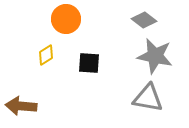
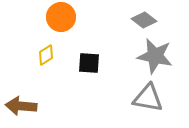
orange circle: moved 5 px left, 2 px up
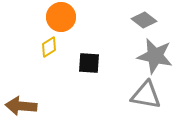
yellow diamond: moved 3 px right, 8 px up
gray triangle: moved 2 px left, 3 px up
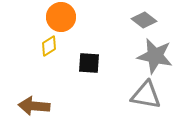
yellow diamond: moved 1 px up
brown arrow: moved 13 px right
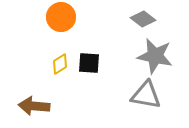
gray diamond: moved 1 px left, 1 px up
yellow diamond: moved 11 px right, 18 px down
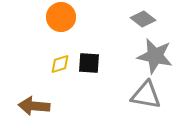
yellow diamond: rotated 15 degrees clockwise
